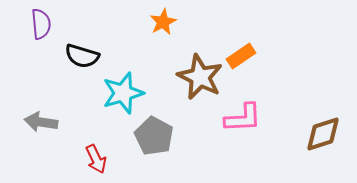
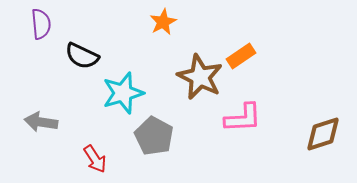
black semicircle: rotated 8 degrees clockwise
red arrow: moved 1 px left; rotated 8 degrees counterclockwise
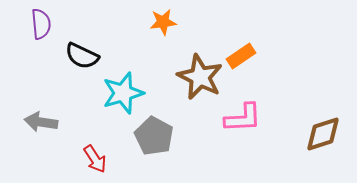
orange star: rotated 20 degrees clockwise
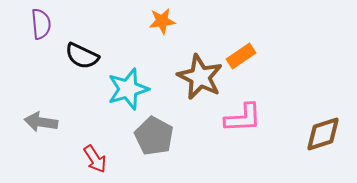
orange star: moved 1 px left, 1 px up
cyan star: moved 5 px right, 4 px up
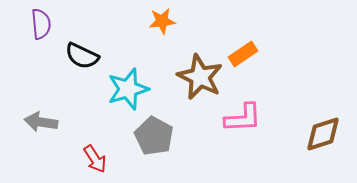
orange rectangle: moved 2 px right, 2 px up
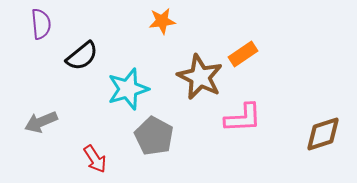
black semicircle: rotated 64 degrees counterclockwise
gray arrow: rotated 32 degrees counterclockwise
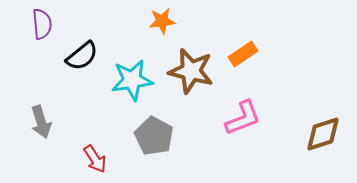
purple semicircle: moved 1 px right
brown star: moved 9 px left, 6 px up; rotated 12 degrees counterclockwise
cyan star: moved 4 px right, 9 px up; rotated 9 degrees clockwise
pink L-shape: rotated 18 degrees counterclockwise
gray arrow: rotated 84 degrees counterclockwise
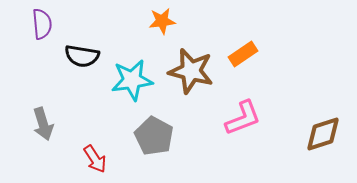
black semicircle: rotated 48 degrees clockwise
gray arrow: moved 2 px right, 2 px down
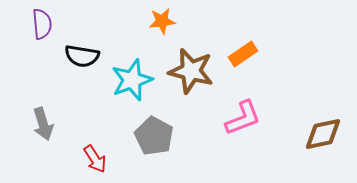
cyan star: rotated 12 degrees counterclockwise
brown diamond: rotated 6 degrees clockwise
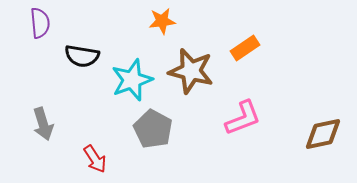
purple semicircle: moved 2 px left, 1 px up
orange rectangle: moved 2 px right, 6 px up
gray pentagon: moved 1 px left, 7 px up
